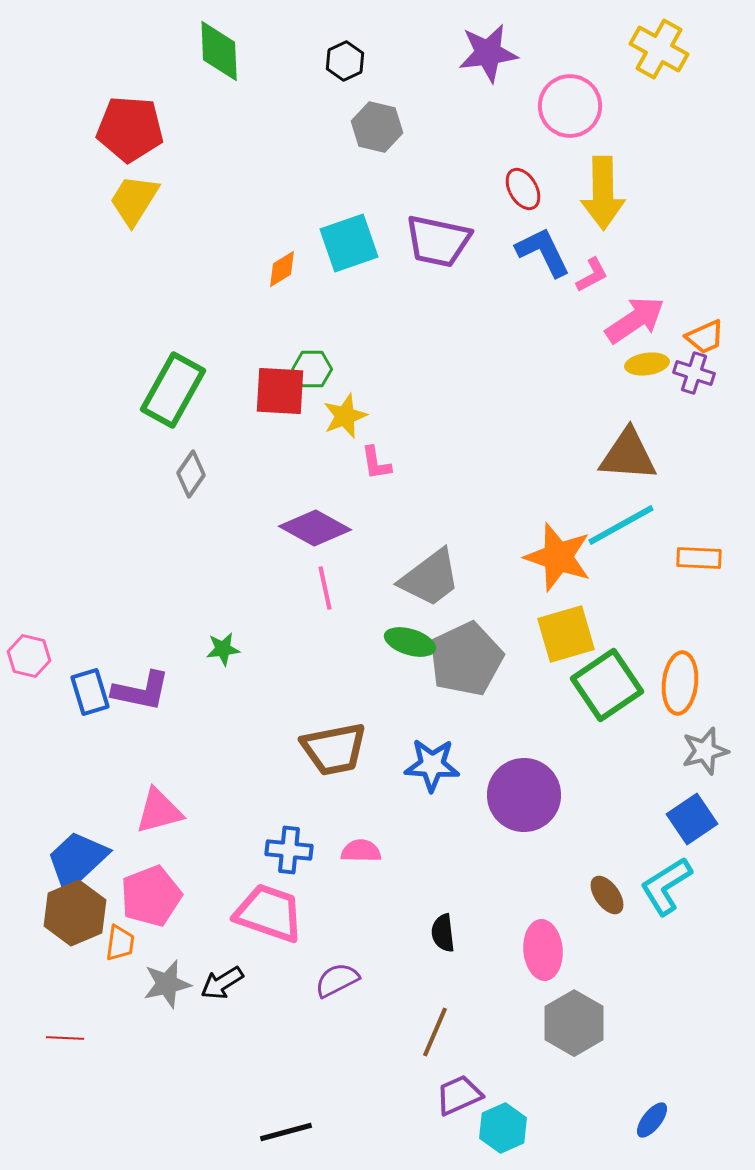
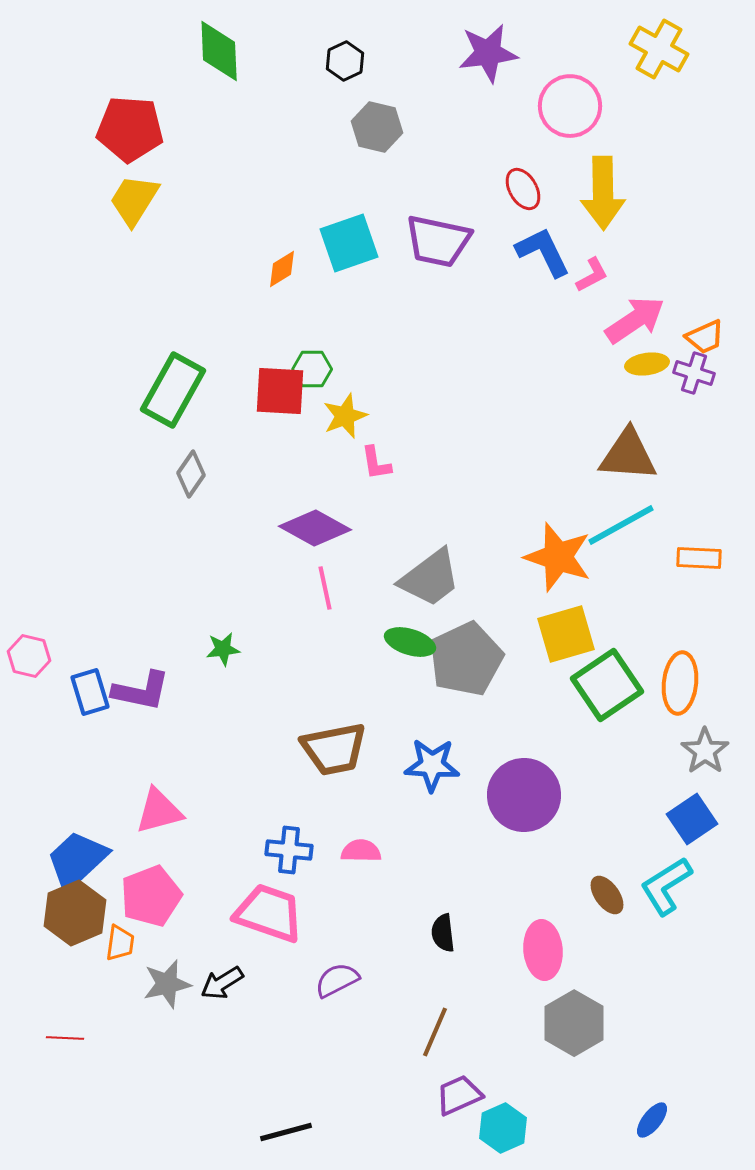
gray star at (705, 751): rotated 21 degrees counterclockwise
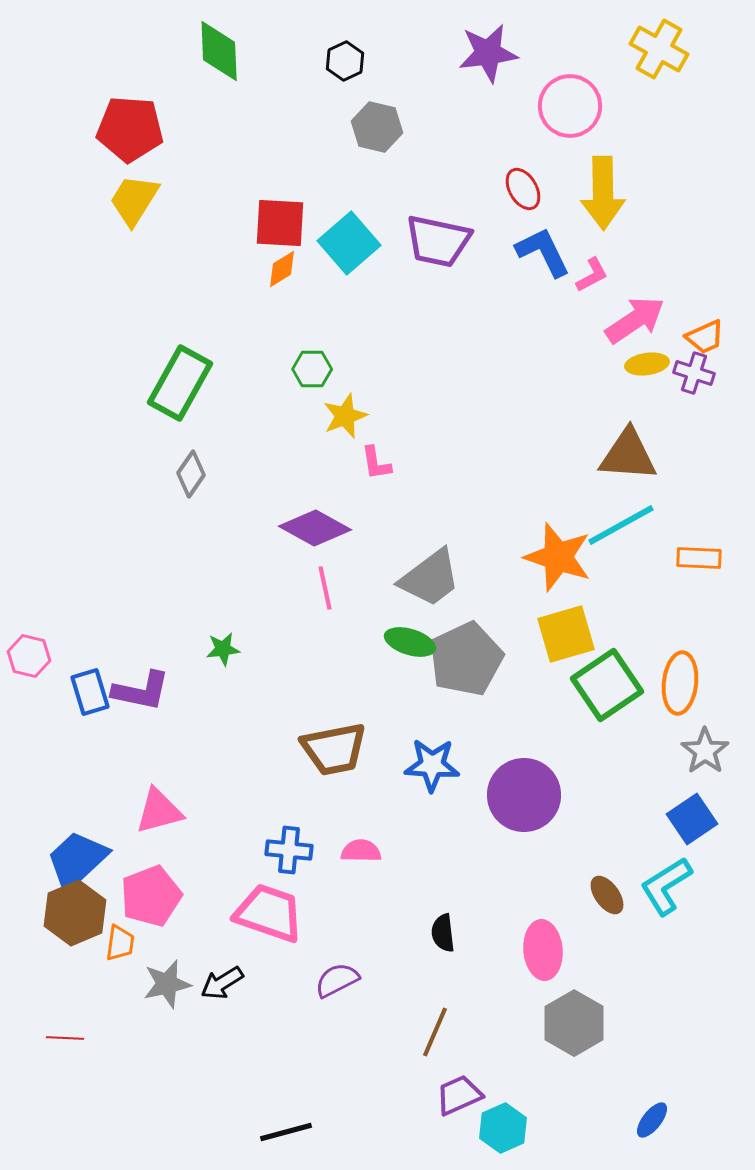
cyan square at (349, 243): rotated 22 degrees counterclockwise
green rectangle at (173, 390): moved 7 px right, 7 px up
red square at (280, 391): moved 168 px up
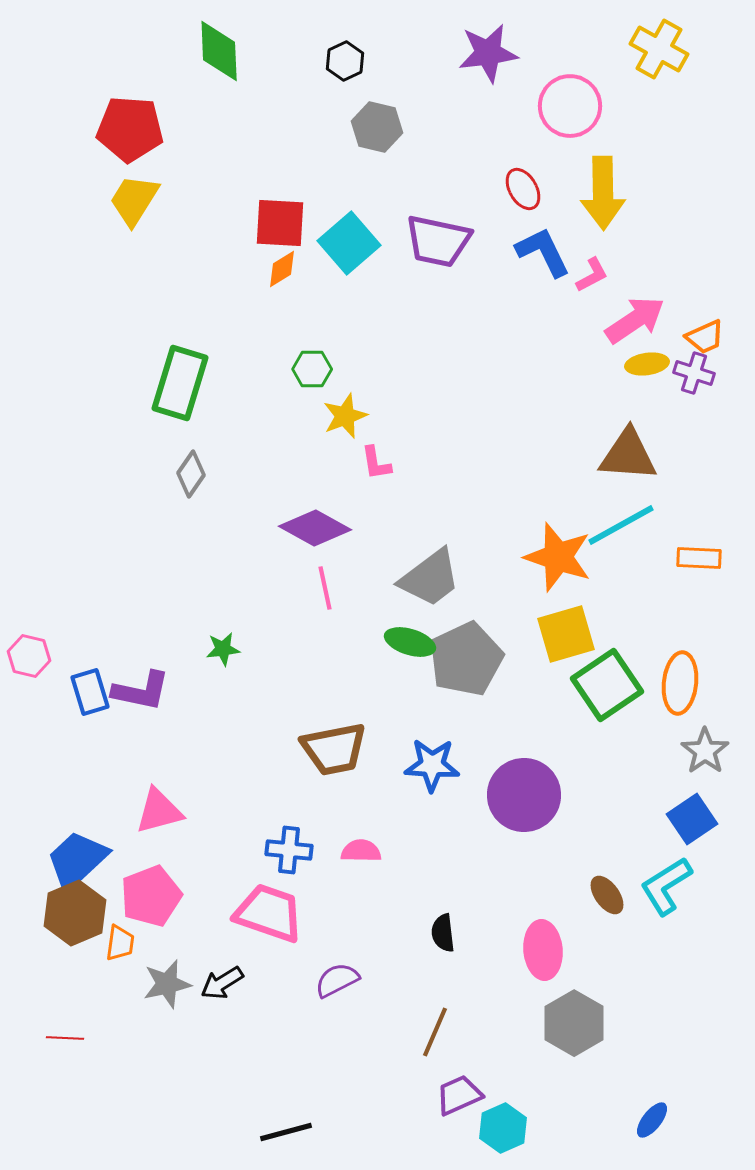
green rectangle at (180, 383): rotated 12 degrees counterclockwise
